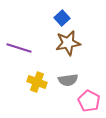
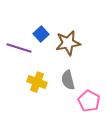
blue square: moved 21 px left, 16 px down
gray semicircle: rotated 84 degrees clockwise
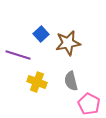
purple line: moved 1 px left, 7 px down
gray semicircle: moved 3 px right, 1 px down
pink pentagon: moved 3 px down
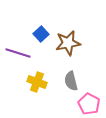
purple line: moved 2 px up
